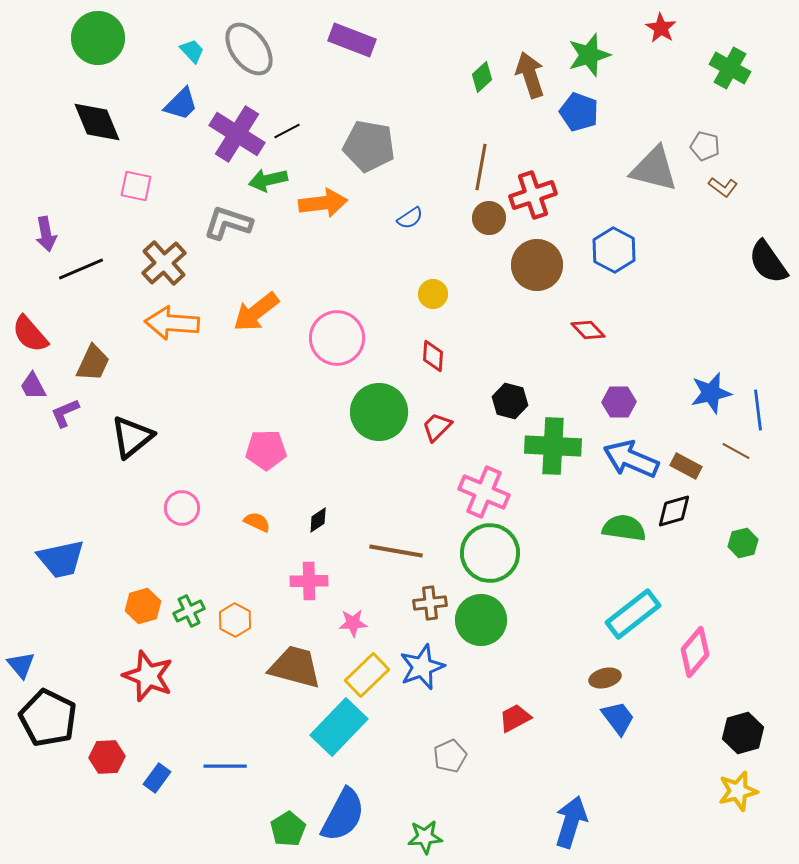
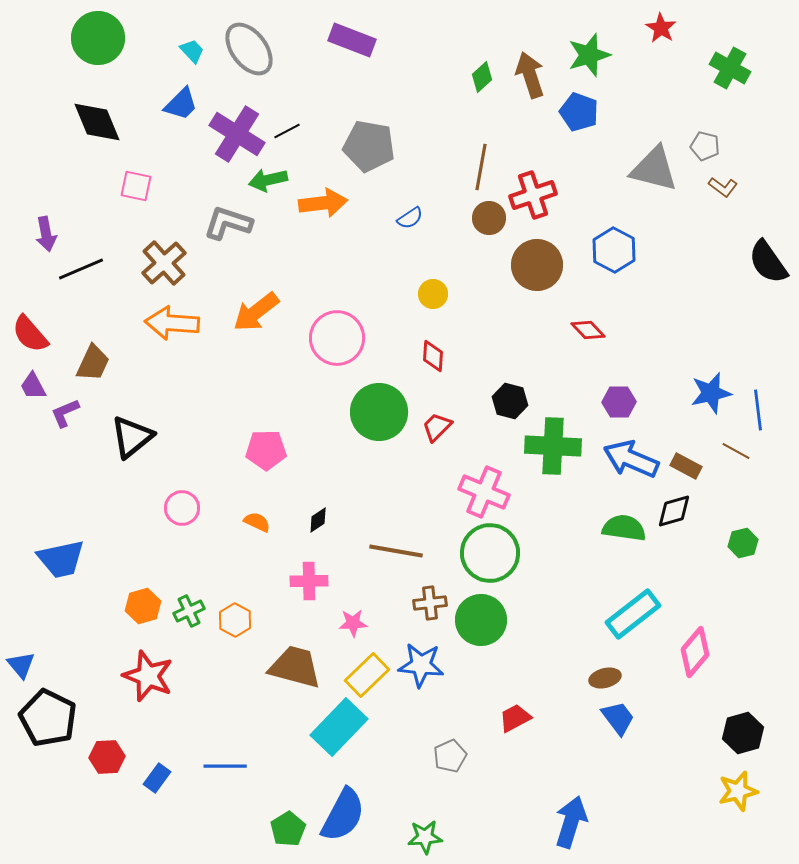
blue star at (422, 667): moved 1 px left, 2 px up; rotated 27 degrees clockwise
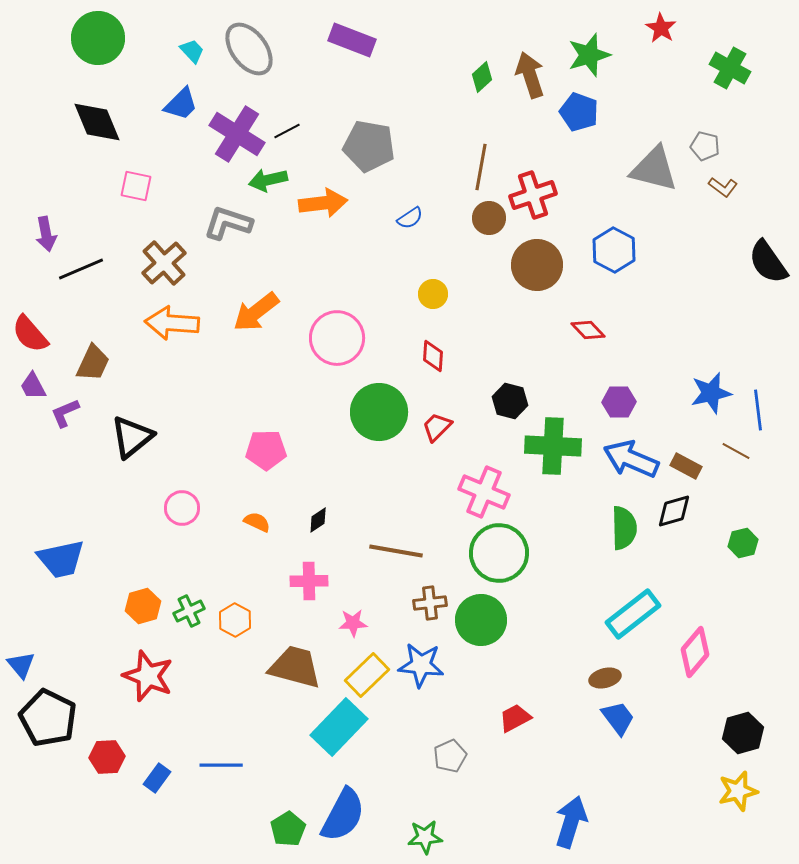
green semicircle at (624, 528): rotated 81 degrees clockwise
green circle at (490, 553): moved 9 px right
blue line at (225, 766): moved 4 px left, 1 px up
